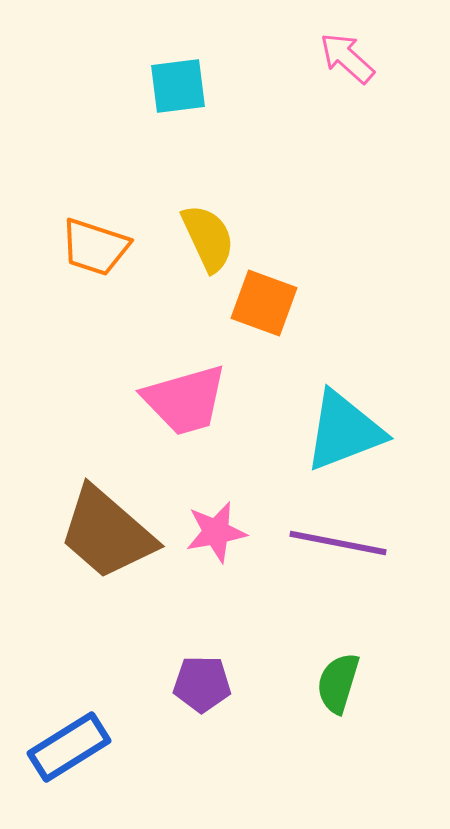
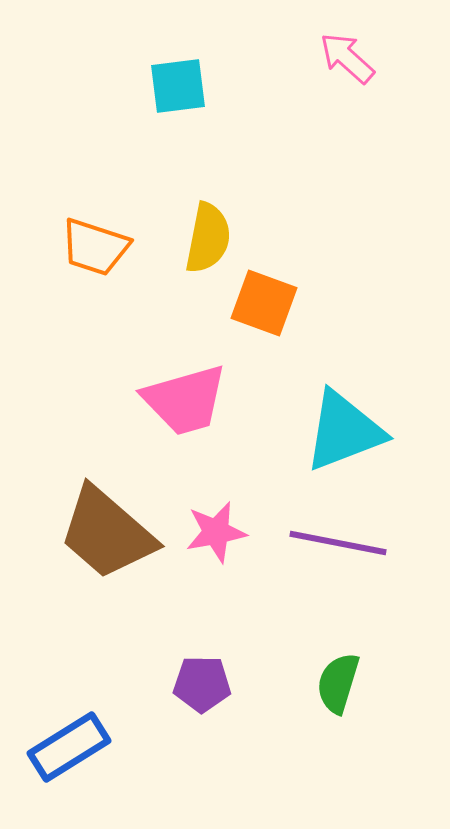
yellow semicircle: rotated 36 degrees clockwise
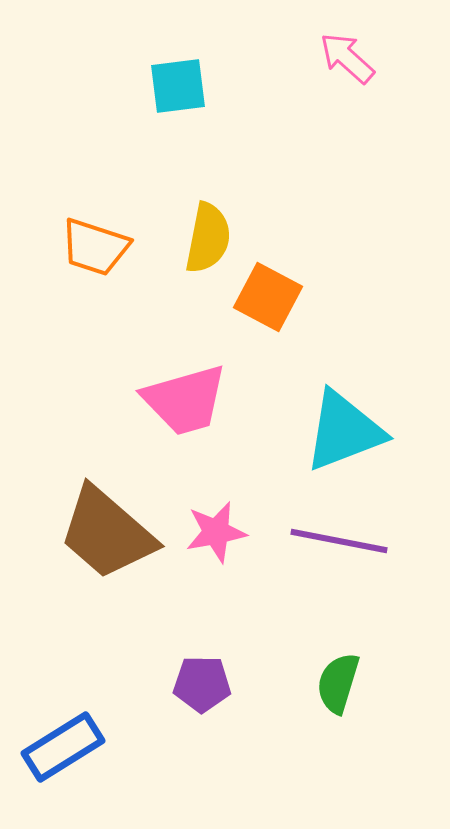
orange square: moved 4 px right, 6 px up; rotated 8 degrees clockwise
purple line: moved 1 px right, 2 px up
blue rectangle: moved 6 px left
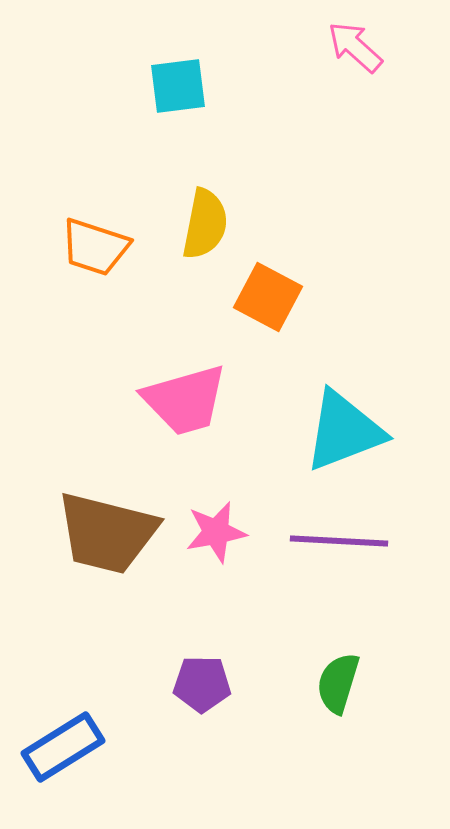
pink arrow: moved 8 px right, 11 px up
yellow semicircle: moved 3 px left, 14 px up
brown trapezoid: rotated 27 degrees counterclockwise
purple line: rotated 8 degrees counterclockwise
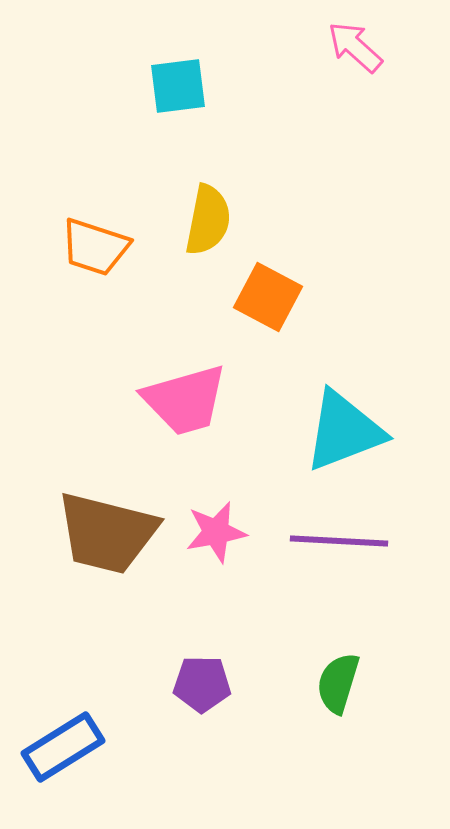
yellow semicircle: moved 3 px right, 4 px up
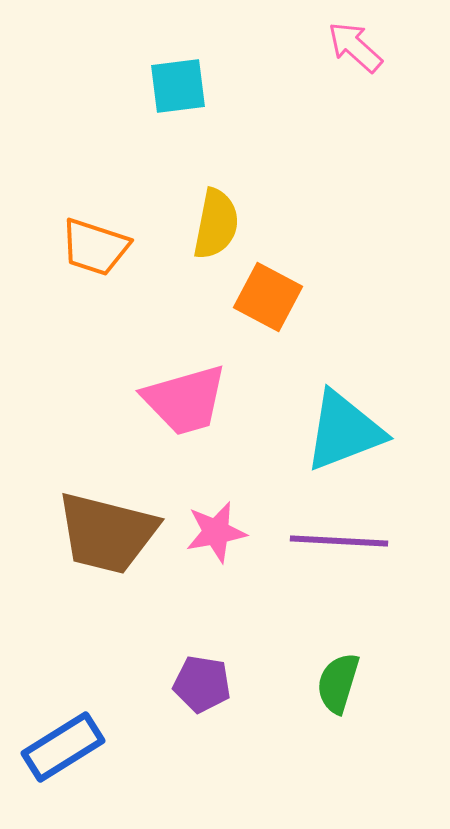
yellow semicircle: moved 8 px right, 4 px down
purple pentagon: rotated 8 degrees clockwise
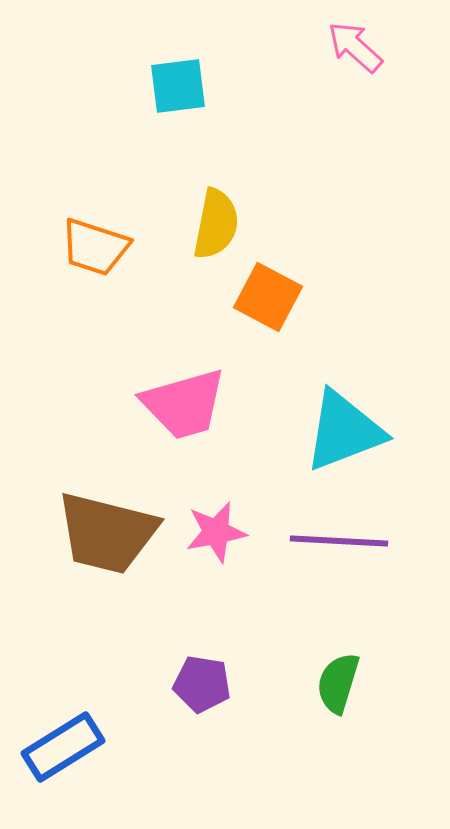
pink trapezoid: moved 1 px left, 4 px down
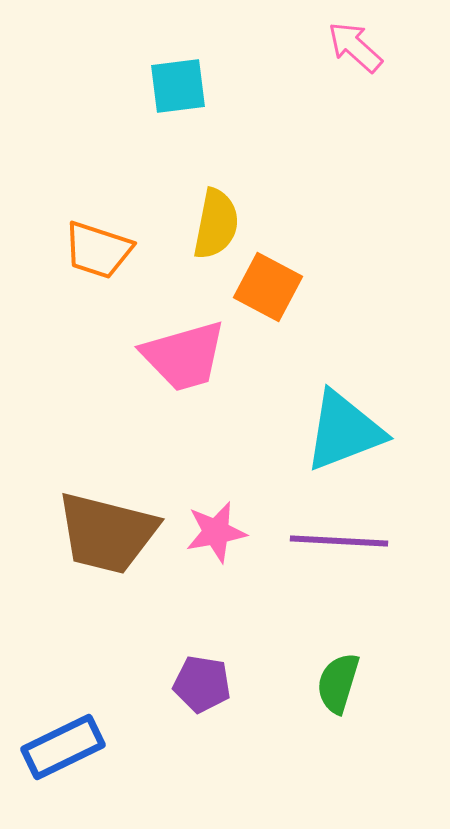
orange trapezoid: moved 3 px right, 3 px down
orange square: moved 10 px up
pink trapezoid: moved 48 px up
blue rectangle: rotated 6 degrees clockwise
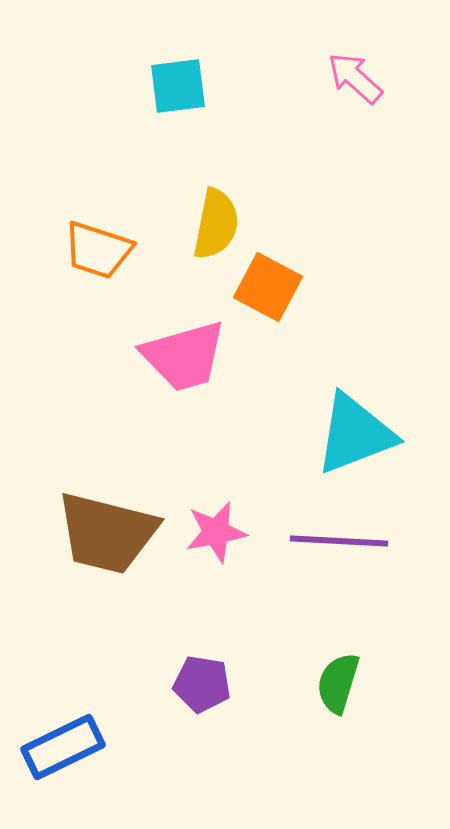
pink arrow: moved 31 px down
cyan triangle: moved 11 px right, 3 px down
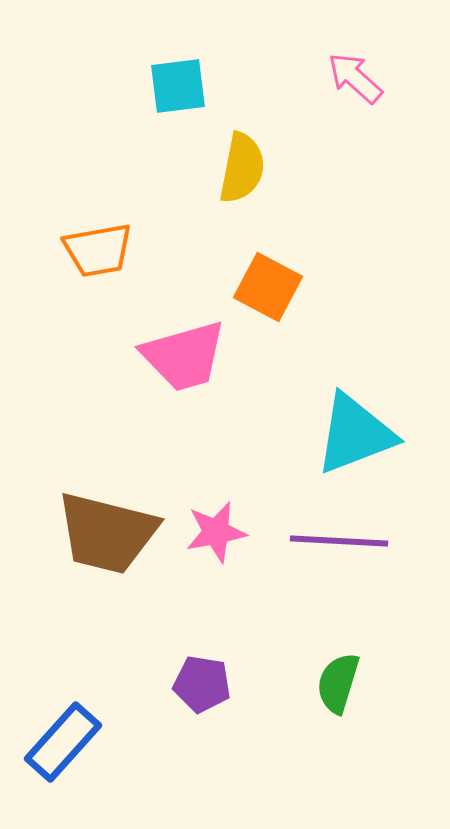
yellow semicircle: moved 26 px right, 56 px up
orange trapezoid: rotated 28 degrees counterclockwise
blue rectangle: moved 5 px up; rotated 22 degrees counterclockwise
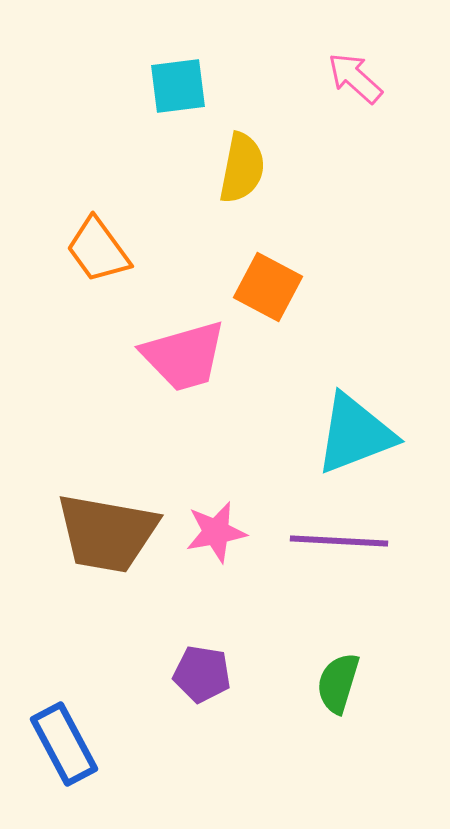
orange trapezoid: rotated 64 degrees clockwise
brown trapezoid: rotated 4 degrees counterclockwise
purple pentagon: moved 10 px up
blue rectangle: moved 1 px right, 2 px down; rotated 70 degrees counterclockwise
